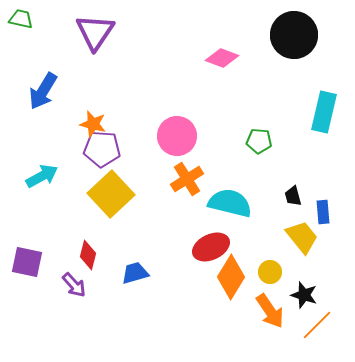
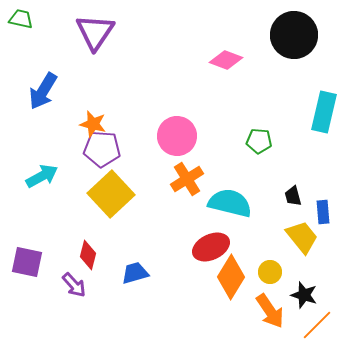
pink diamond: moved 4 px right, 2 px down
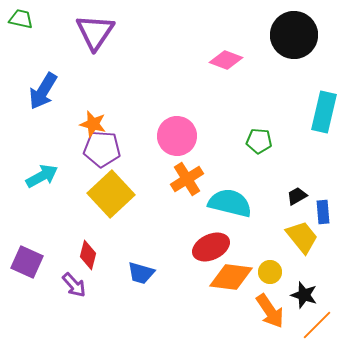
black trapezoid: moved 4 px right; rotated 75 degrees clockwise
purple square: rotated 12 degrees clockwise
blue trapezoid: moved 6 px right; rotated 148 degrees counterclockwise
orange diamond: rotated 66 degrees clockwise
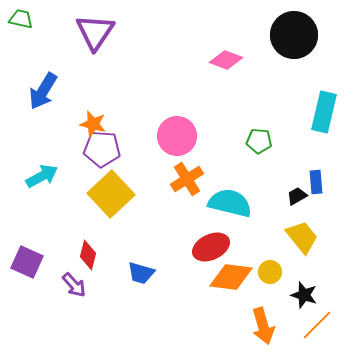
blue rectangle: moved 7 px left, 30 px up
orange arrow: moved 7 px left, 15 px down; rotated 18 degrees clockwise
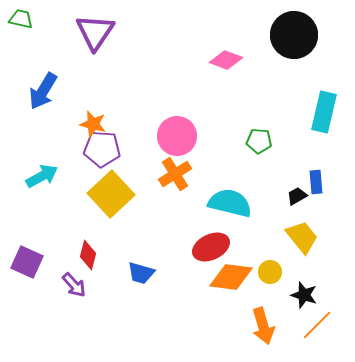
orange cross: moved 12 px left, 5 px up
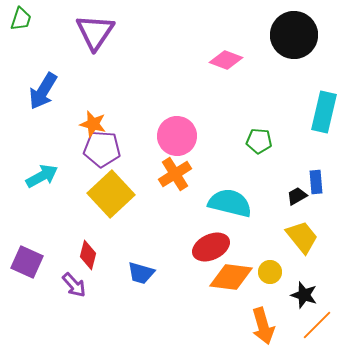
green trapezoid: rotated 95 degrees clockwise
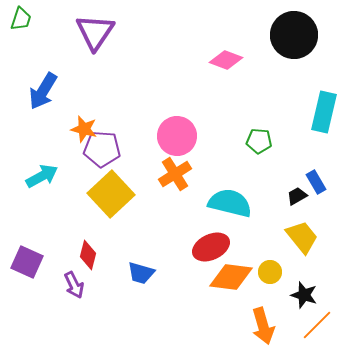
orange star: moved 9 px left, 5 px down
blue rectangle: rotated 25 degrees counterclockwise
purple arrow: rotated 16 degrees clockwise
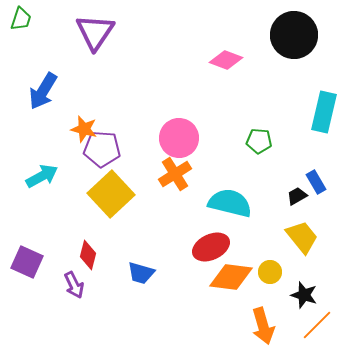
pink circle: moved 2 px right, 2 px down
